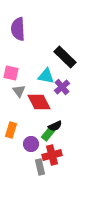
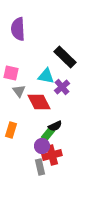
purple circle: moved 11 px right, 2 px down
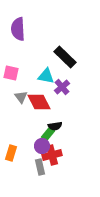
gray triangle: moved 2 px right, 6 px down
black semicircle: rotated 16 degrees clockwise
orange rectangle: moved 23 px down
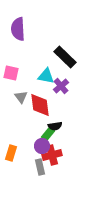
purple cross: moved 1 px left, 1 px up
red diamond: moved 1 px right, 3 px down; rotated 20 degrees clockwise
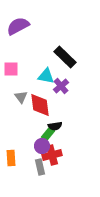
purple semicircle: moved 3 px up; rotated 65 degrees clockwise
pink square: moved 4 px up; rotated 14 degrees counterclockwise
orange rectangle: moved 5 px down; rotated 21 degrees counterclockwise
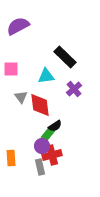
cyan triangle: rotated 18 degrees counterclockwise
purple cross: moved 13 px right, 3 px down
black semicircle: rotated 24 degrees counterclockwise
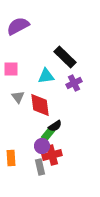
purple cross: moved 6 px up; rotated 14 degrees clockwise
gray triangle: moved 3 px left
